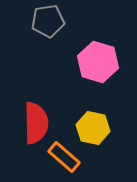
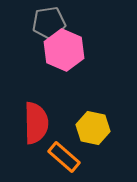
gray pentagon: moved 1 px right, 2 px down
pink hexagon: moved 34 px left, 12 px up; rotated 6 degrees clockwise
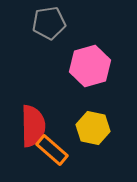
pink hexagon: moved 26 px right, 16 px down; rotated 21 degrees clockwise
red semicircle: moved 3 px left, 3 px down
orange rectangle: moved 12 px left, 7 px up
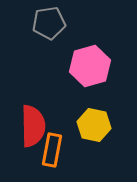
yellow hexagon: moved 1 px right, 3 px up
orange rectangle: rotated 60 degrees clockwise
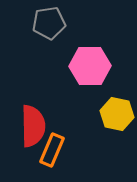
pink hexagon: rotated 15 degrees clockwise
yellow hexagon: moved 23 px right, 11 px up
orange rectangle: rotated 12 degrees clockwise
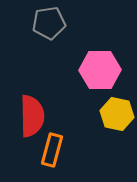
pink hexagon: moved 10 px right, 4 px down
red semicircle: moved 1 px left, 10 px up
orange rectangle: rotated 8 degrees counterclockwise
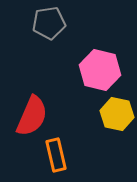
pink hexagon: rotated 15 degrees clockwise
red semicircle: rotated 24 degrees clockwise
orange rectangle: moved 4 px right, 5 px down; rotated 28 degrees counterclockwise
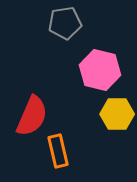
gray pentagon: moved 16 px right
yellow hexagon: rotated 12 degrees counterclockwise
orange rectangle: moved 2 px right, 4 px up
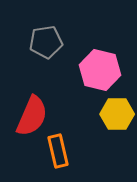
gray pentagon: moved 19 px left, 19 px down
